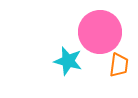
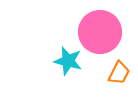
orange trapezoid: moved 8 px down; rotated 20 degrees clockwise
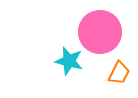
cyan star: moved 1 px right
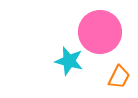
orange trapezoid: moved 4 px down
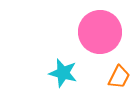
cyan star: moved 6 px left, 12 px down
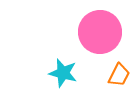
orange trapezoid: moved 2 px up
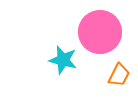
cyan star: moved 13 px up
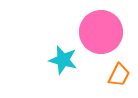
pink circle: moved 1 px right
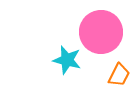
cyan star: moved 4 px right
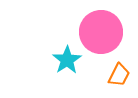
cyan star: rotated 24 degrees clockwise
